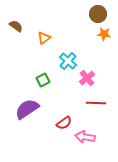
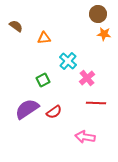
orange triangle: rotated 32 degrees clockwise
red semicircle: moved 10 px left, 11 px up
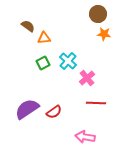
brown semicircle: moved 12 px right
green square: moved 17 px up
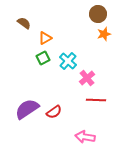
brown semicircle: moved 4 px left, 3 px up
orange star: rotated 24 degrees counterclockwise
orange triangle: moved 1 px right; rotated 24 degrees counterclockwise
green square: moved 5 px up
red line: moved 3 px up
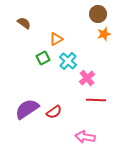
orange triangle: moved 11 px right, 1 px down
